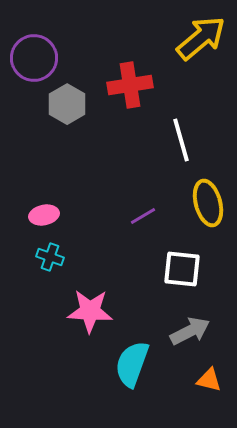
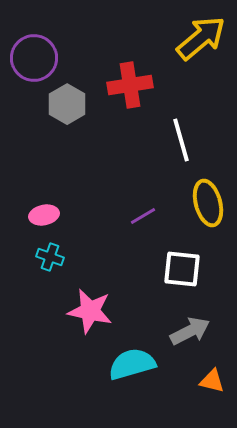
pink star: rotated 9 degrees clockwise
cyan semicircle: rotated 54 degrees clockwise
orange triangle: moved 3 px right, 1 px down
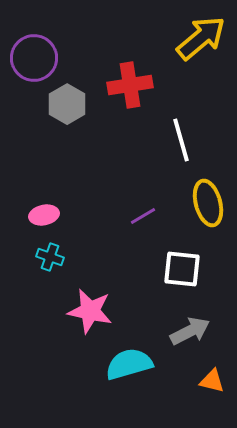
cyan semicircle: moved 3 px left
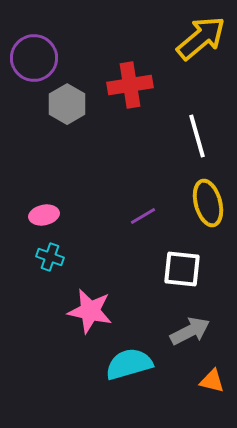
white line: moved 16 px right, 4 px up
